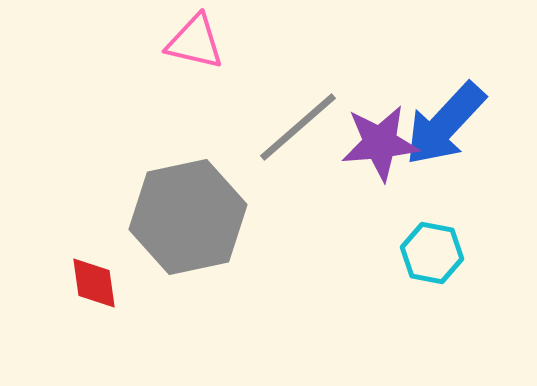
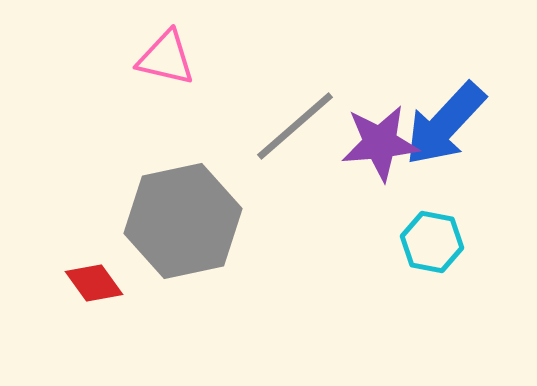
pink triangle: moved 29 px left, 16 px down
gray line: moved 3 px left, 1 px up
gray hexagon: moved 5 px left, 4 px down
cyan hexagon: moved 11 px up
red diamond: rotated 28 degrees counterclockwise
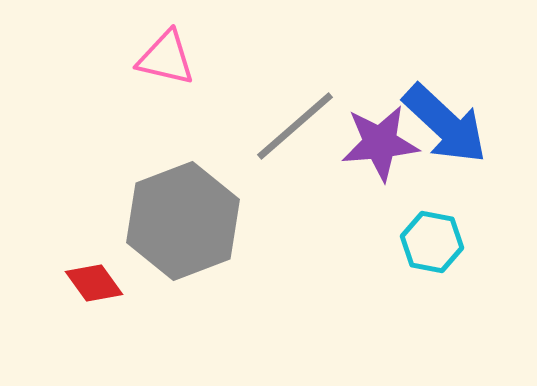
blue arrow: rotated 90 degrees counterclockwise
gray hexagon: rotated 9 degrees counterclockwise
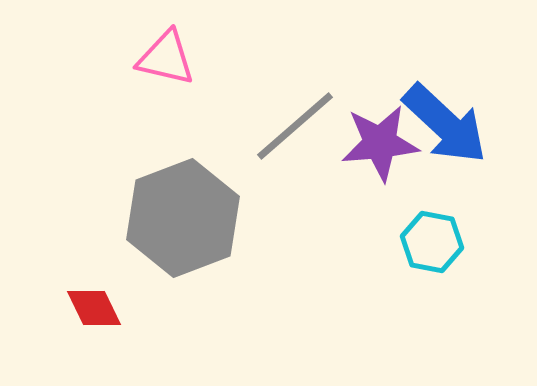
gray hexagon: moved 3 px up
red diamond: moved 25 px down; rotated 10 degrees clockwise
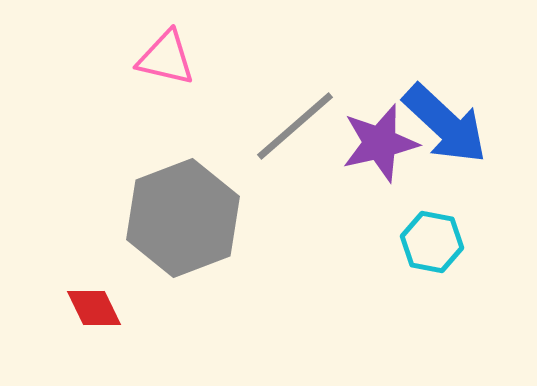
purple star: rotated 8 degrees counterclockwise
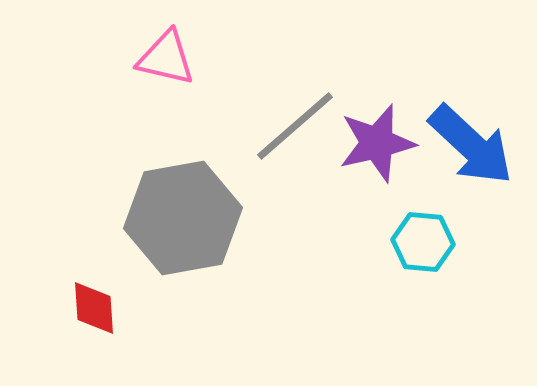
blue arrow: moved 26 px right, 21 px down
purple star: moved 3 px left
gray hexagon: rotated 11 degrees clockwise
cyan hexagon: moved 9 px left; rotated 6 degrees counterclockwise
red diamond: rotated 22 degrees clockwise
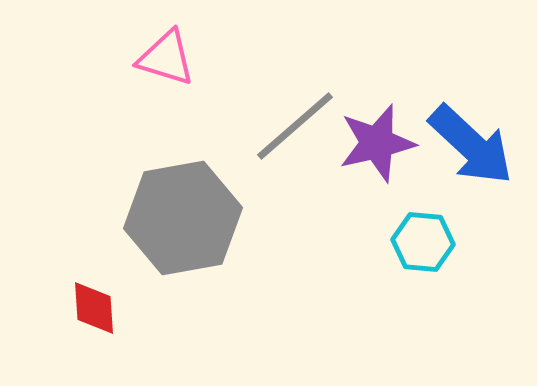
pink triangle: rotated 4 degrees clockwise
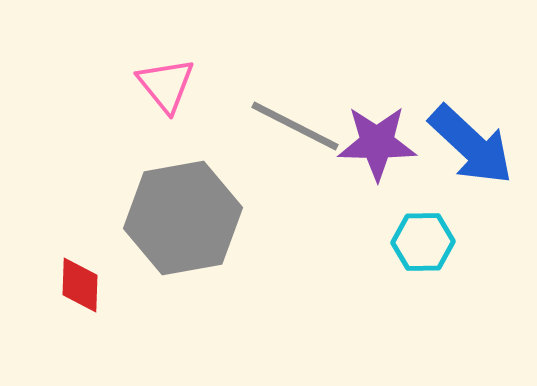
pink triangle: moved 27 px down; rotated 34 degrees clockwise
gray line: rotated 68 degrees clockwise
purple star: rotated 14 degrees clockwise
cyan hexagon: rotated 6 degrees counterclockwise
red diamond: moved 14 px left, 23 px up; rotated 6 degrees clockwise
